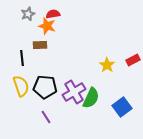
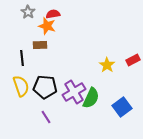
gray star: moved 2 px up; rotated 16 degrees counterclockwise
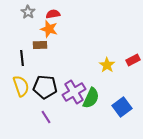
orange star: moved 2 px right, 3 px down
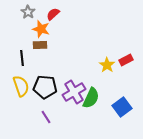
red semicircle: rotated 32 degrees counterclockwise
orange star: moved 8 px left
red rectangle: moved 7 px left
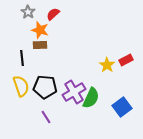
orange star: moved 1 px left, 1 px down
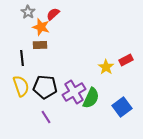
orange star: moved 1 px right, 3 px up
yellow star: moved 1 px left, 2 px down
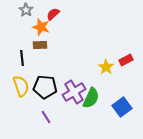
gray star: moved 2 px left, 2 px up
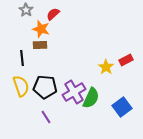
orange star: moved 2 px down
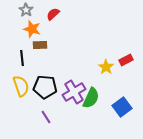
orange star: moved 9 px left
